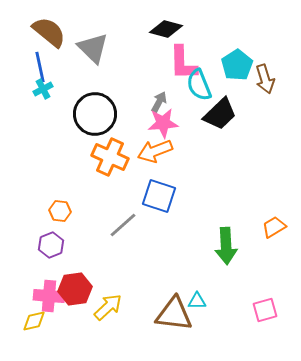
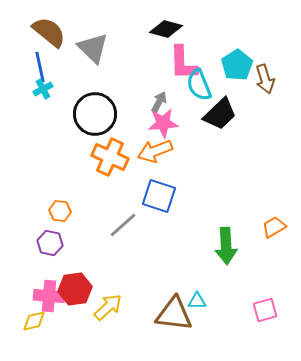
purple hexagon: moved 1 px left, 2 px up; rotated 25 degrees counterclockwise
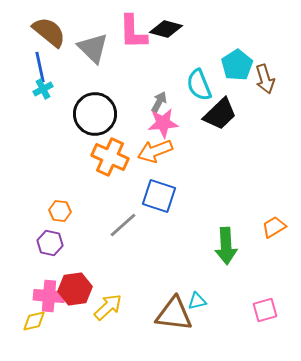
pink L-shape: moved 50 px left, 31 px up
cyan triangle: rotated 12 degrees counterclockwise
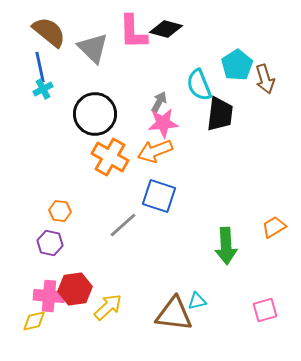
black trapezoid: rotated 39 degrees counterclockwise
orange cross: rotated 6 degrees clockwise
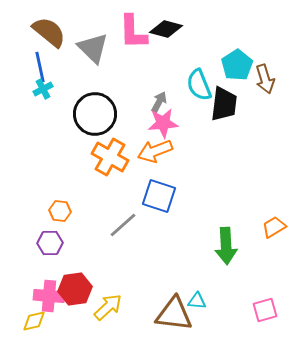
black trapezoid: moved 4 px right, 10 px up
purple hexagon: rotated 15 degrees counterclockwise
cyan triangle: rotated 18 degrees clockwise
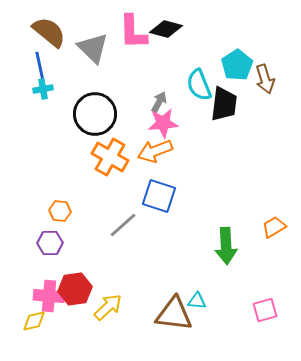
cyan cross: rotated 18 degrees clockwise
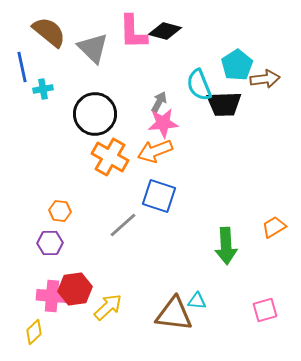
black diamond: moved 1 px left, 2 px down
blue line: moved 18 px left
brown arrow: rotated 80 degrees counterclockwise
black trapezoid: rotated 81 degrees clockwise
pink cross: moved 3 px right
yellow diamond: moved 11 px down; rotated 30 degrees counterclockwise
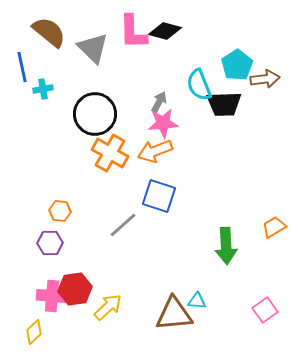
orange cross: moved 4 px up
pink square: rotated 20 degrees counterclockwise
brown triangle: rotated 12 degrees counterclockwise
